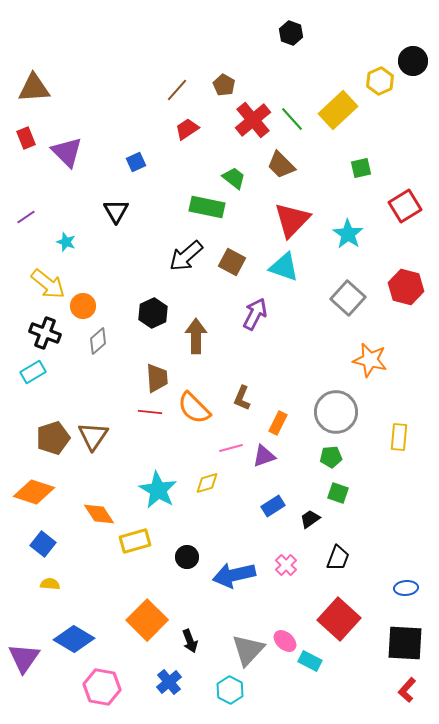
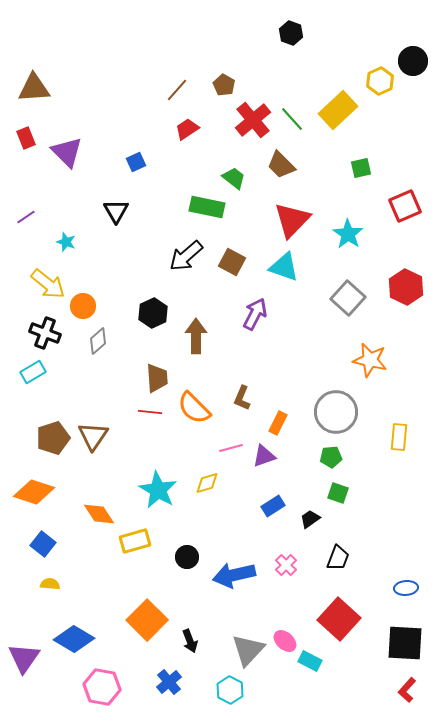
red square at (405, 206): rotated 8 degrees clockwise
red hexagon at (406, 287): rotated 12 degrees clockwise
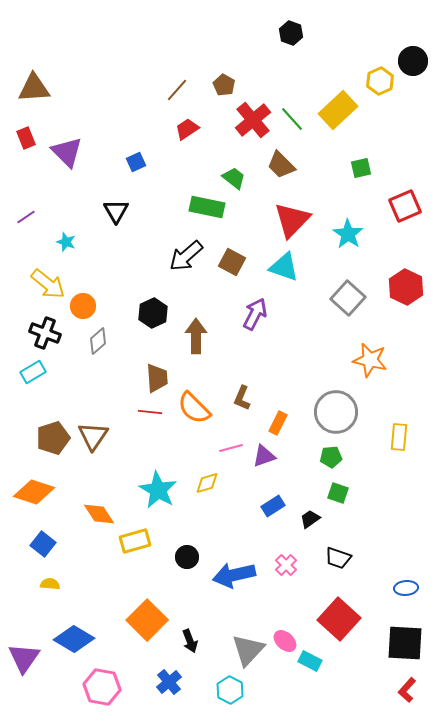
black trapezoid at (338, 558): rotated 88 degrees clockwise
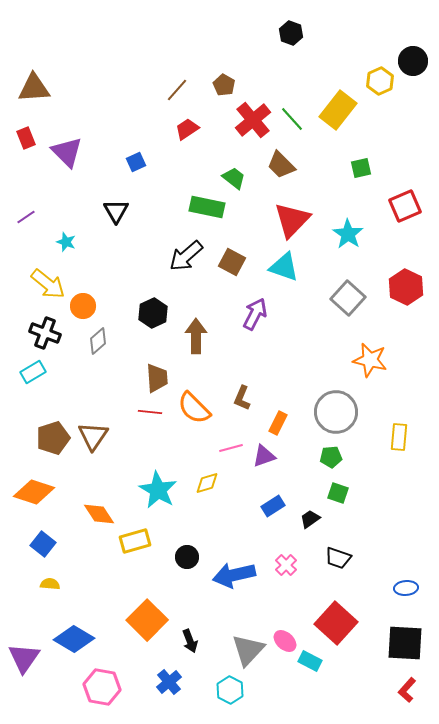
yellow rectangle at (338, 110): rotated 9 degrees counterclockwise
red square at (339, 619): moved 3 px left, 4 px down
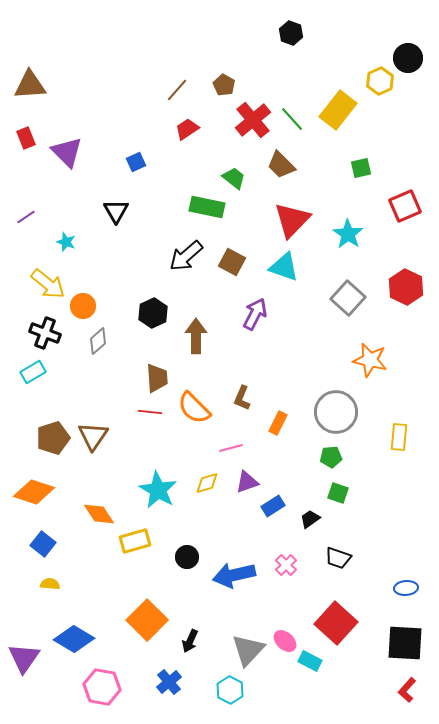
black circle at (413, 61): moved 5 px left, 3 px up
brown triangle at (34, 88): moved 4 px left, 3 px up
purple triangle at (264, 456): moved 17 px left, 26 px down
black arrow at (190, 641): rotated 45 degrees clockwise
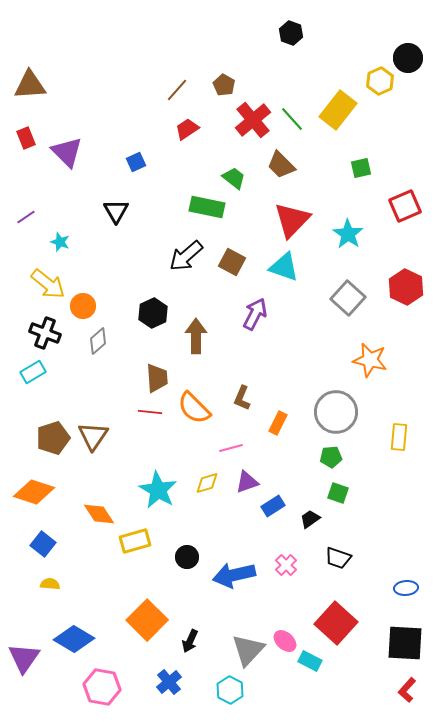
cyan star at (66, 242): moved 6 px left
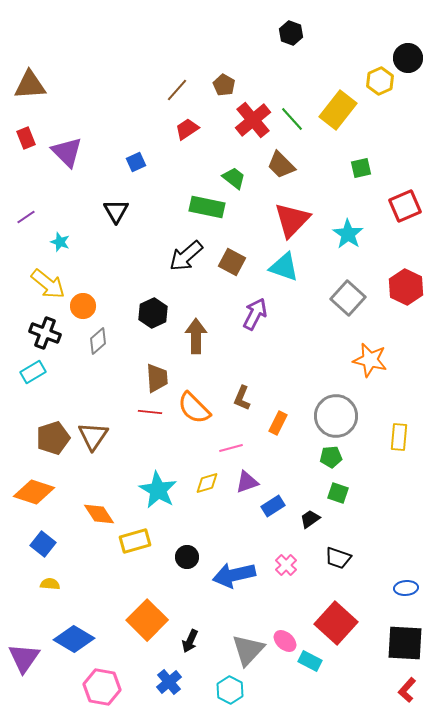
gray circle at (336, 412): moved 4 px down
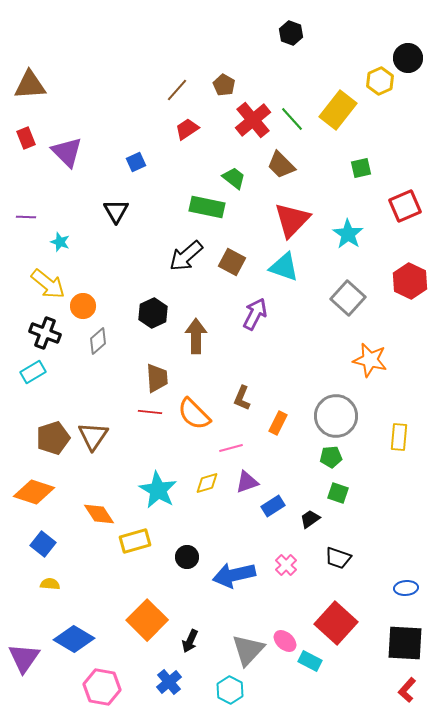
purple line at (26, 217): rotated 36 degrees clockwise
red hexagon at (406, 287): moved 4 px right, 6 px up
orange semicircle at (194, 408): moved 6 px down
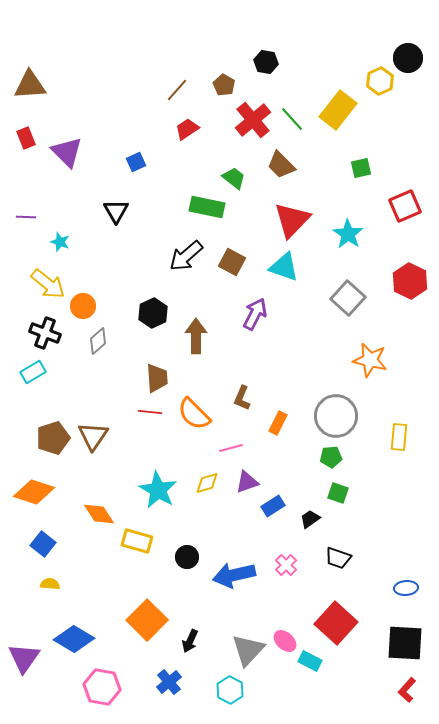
black hexagon at (291, 33): moved 25 px left, 29 px down; rotated 10 degrees counterclockwise
yellow rectangle at (135, 541): moved 2 px right; rotated 32 degrees clockwise
